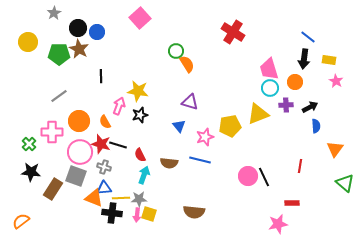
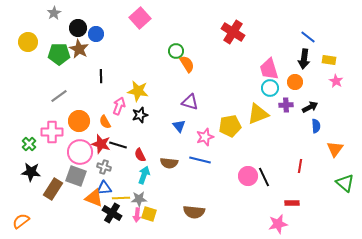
blue circle at (97, 32): moved 1 px left, 2 px down
black cross at (112, 213): rotated 24 degrees clockwise
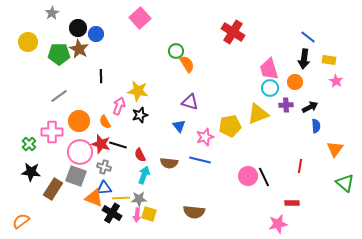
gray star at (54, 13): moved 2 px left
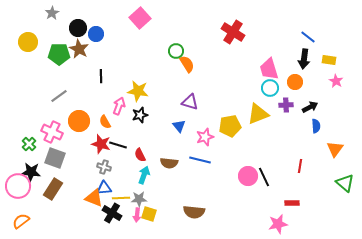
pink cross at (52, 132): rotated 25 degrees clockwise
pink circle at (80, 152): moved 62 px left, 34 px down
gray square at (76, 176): moved 21 px left, 18 px up
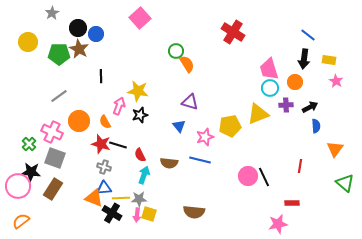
blue line at (308, 37): moved 2 px up
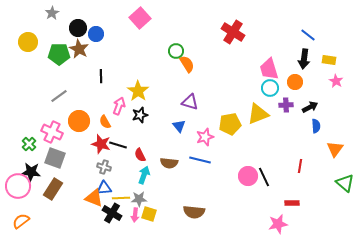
yellow star at (138, 91): rotated 25 degrees clockwise
yellow pentagon at (230, 126): moved 2 px up
pink arrow at (137, 215): moved 2 px left
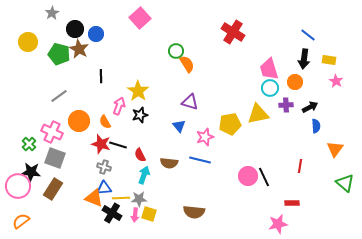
black circle at (78, 28): moved 3 px left, 1 px down
green pentagon at (59, 54): rotated 15 degrees clockwise
yellow triangle at (258, 114): rotated 10 degrees clockwise
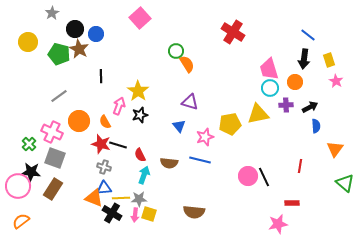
yellow rectangle at (329, 60): rotated 64 degrees clockwise
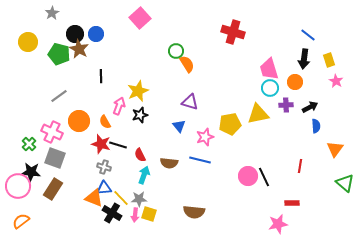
black circle at (75, 29): moved 5 px down
red cross at (233, 32): rotated 15 degrees counterclockwise
yellow star at (138, 91): rotated 15 degrees clockwise
yellow line at (121, 198): rotated 48 degrees clockwise
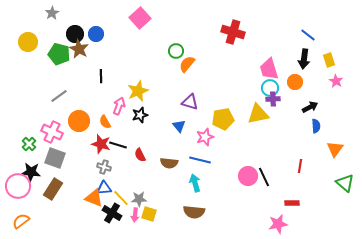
orange semicircle at (187, 64): rotated 108 degrees counterclockwise
purple cross at (286, 105): moved 13 px left, 6 px up
yellow pentagon at (230, 124): moved 7 px left, 5 px up
cyan arrow at (144, 175): moved 51 px right, 8 px down; rotated 36 degrees counterclockwise
